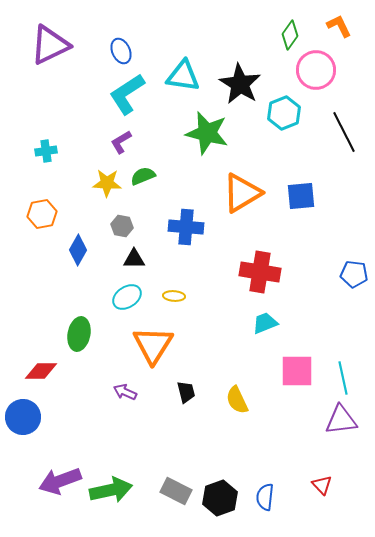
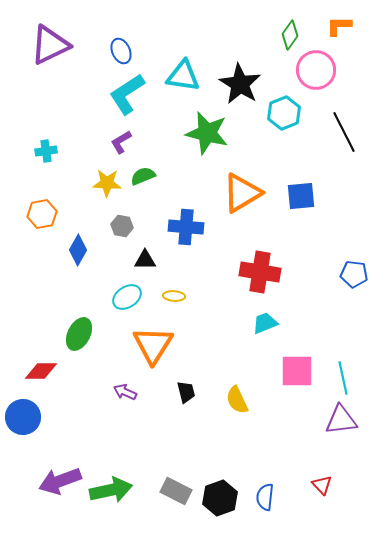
orange L-shape at (339, 26): rotated 64 degrees counterclockwise
black triangle at (134, 259): moved 11 px right, 1 px down
green ellipse at (79, 334): rotated 16 degrees clockwise
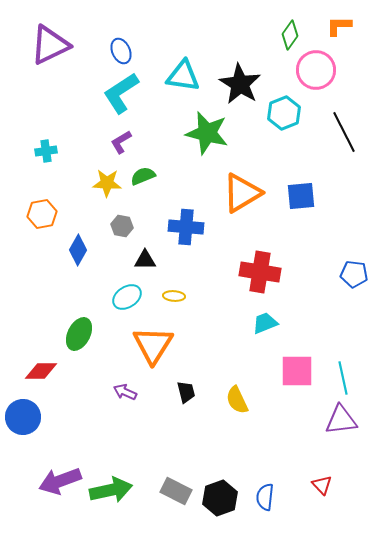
cyan L-shape at (127, 94): moved 6 px left, 1 px up
